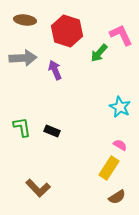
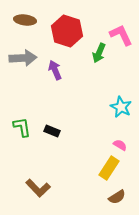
green arrow: rotated 18 degrees counterclockwise
cyan star: moved 1 px right
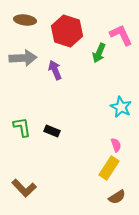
pink semicircle: moved 4 px left; rotated 40 degrees clockwise
brown L-shape: moved 14 px left
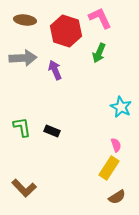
red hexagon: moved 1 px left
pink L-shape: moved 21 px left, 17 px up
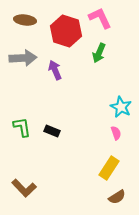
pink semicircle: moved 12 px up
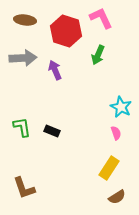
pink L-shape: moved 1 px right
green arrow: moved 1 px left, 2 px down
brown L-shape: rotated 25 degrees clockwise
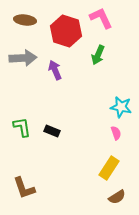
cyan star: rotated 15 degrees counterclockwise
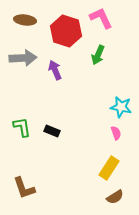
brown semicircle: moved 2 px left
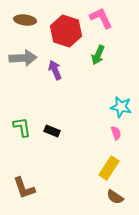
brown semicircle: rotated 66 degrees clockwise
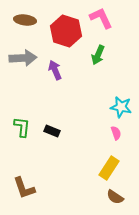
green L-shape: rotated 15 degrees clockwise
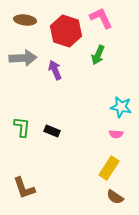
pink semicircle: moved 1 px down; rotated 112 degrees clockwise
